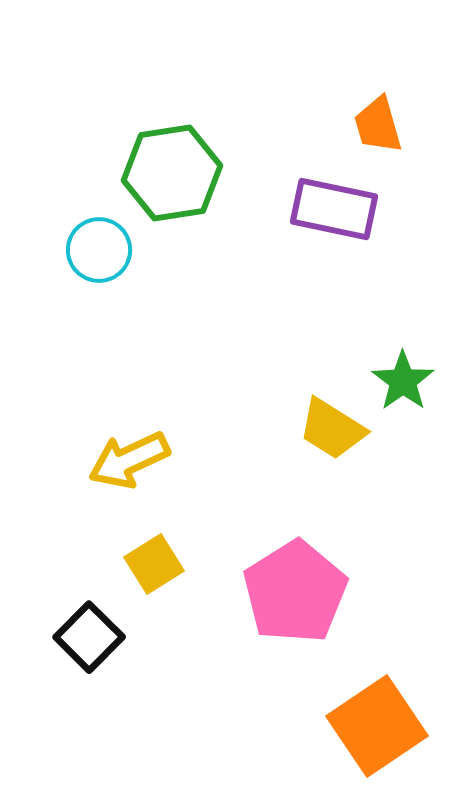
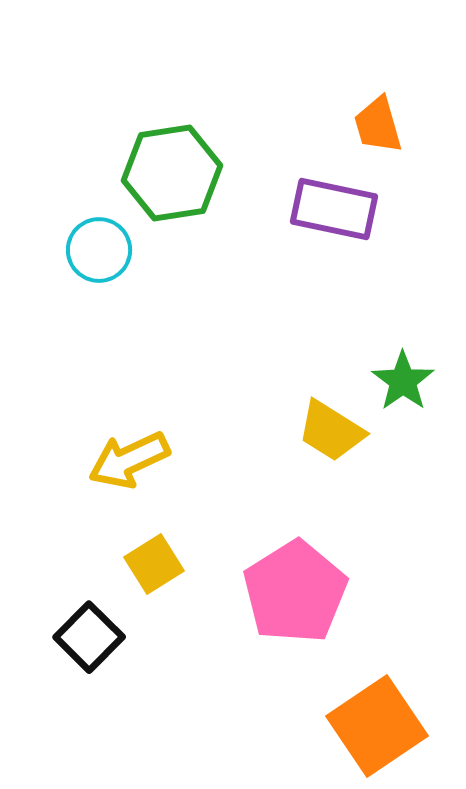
yellow trapezoid: moved 1 px left, 2 px down
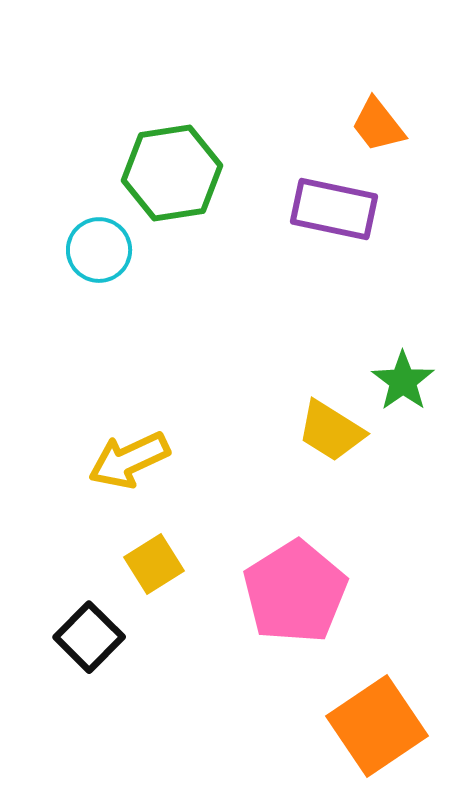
orange trapezoid: rotated 22 degrees counterclockwise
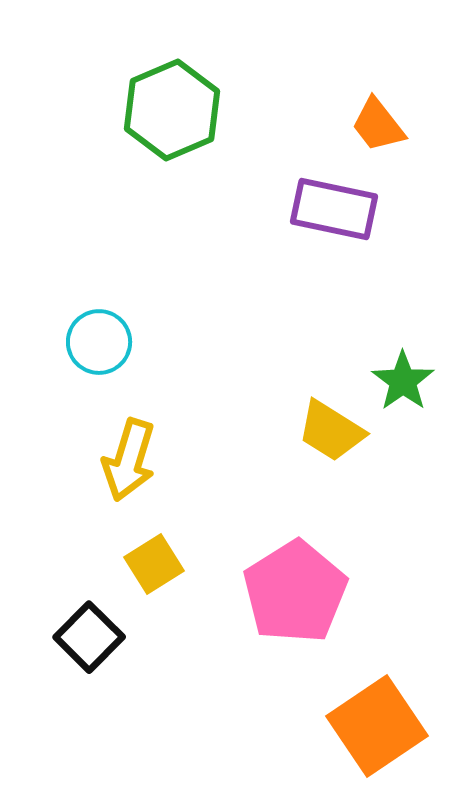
green hexagon: moved 63 px up; rotated 14 degrees counterclockwise
cyan circle: moved 92 px down
yellow arrow: rotated 48 degrees counterclockwise
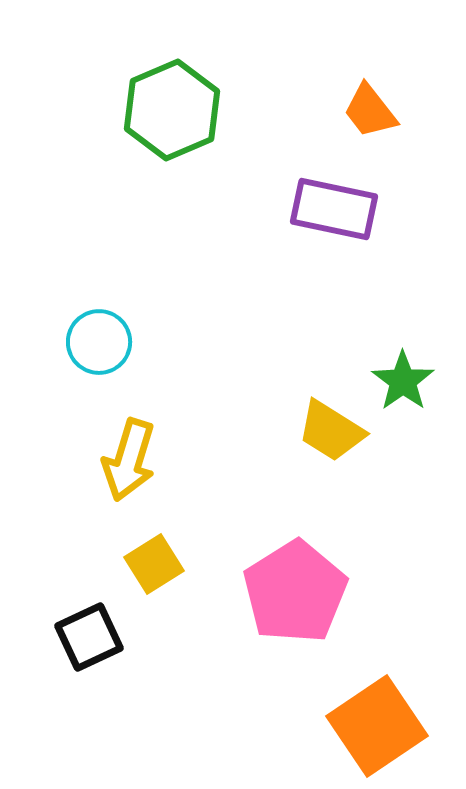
orange trapezoid: moved 8 px left, 14 px up
black square: rotated 20 degrees clockwise
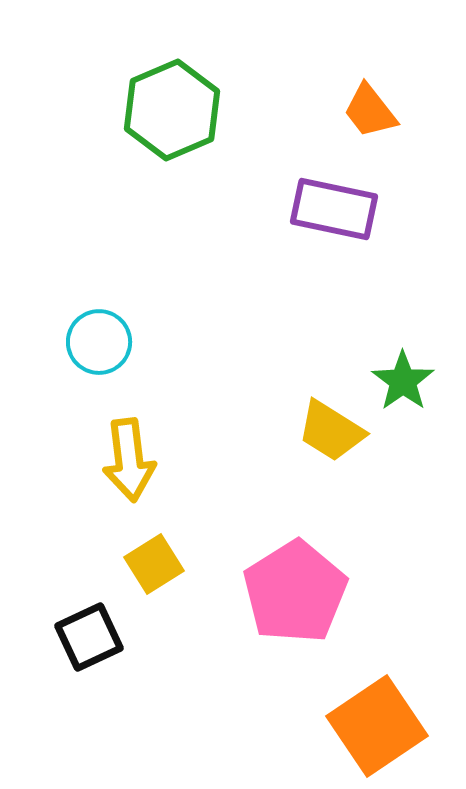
yellow arrow: rotated 24 degrees counterclockwise
